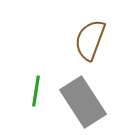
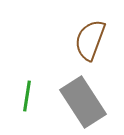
green line: moved 9 px left, 5 px down
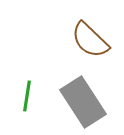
brown semicircle: rotated 66 degrees counterclockwise
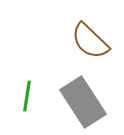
brown semicircle: moved 1 px down
